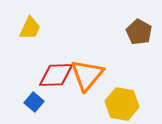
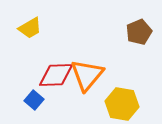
yellow trapezoid: rotated 35 degrees clockwise
brown pentagon: rotated 20 degrees clockwise
blue square: moved 2 px up
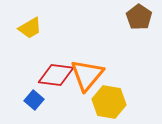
brown pentagon: moved 15 px up; rotated 15 degrees counterclockwise
red diamond: rotated 9 degrees clockwise
yellow hexagon: moved 13 px left, 2 px up
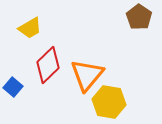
red diamond: moved 8 px left, 10 px up; rotated 51 degrees counterclockwise
blue square: moved 21 px left, 13 px up
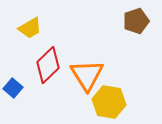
brown pentagon: moved 3 px left, 4 px down; rotated 20 degrees clockwise
orange triangle: rotated 12 degrees counterclockwise
blue square: moved 1 px down
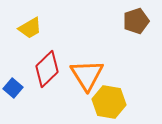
red diamond: moved 1 px left, 4 px down
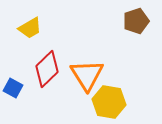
blue square: rotated 12 degrees counterclockwise
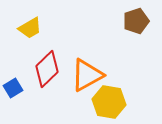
orange triangle: rotated 33 degrees clockwise
blue square: rotated 30 degrees clockwise
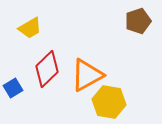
brown pentagon: moved 2 px right
